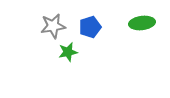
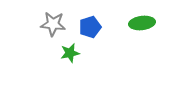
gray star: moved 2 px up; rotated 15 degrees clockwise
green star: moved 2 px right, 1 px down
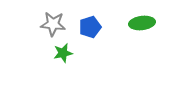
green star: moved 7 px left
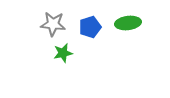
green ellipse: moved 14 px left
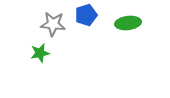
blue pentagon: moved 4 px left, 12 px up
green star: moved 23 px left
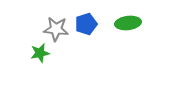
blue pentagon: moved 9 px down
gray star: moved 3 px right, 5 px down
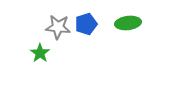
gray star: moved 2 px right, 2 px up
green star: rotated 24 degrees counterclockwise
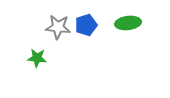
blue pentagon: moved 1 px down
green star: moved 3 px left, 5 px down; rotated 30 degrees counterclockwise
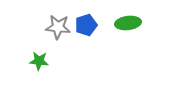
green star: moved 2 px right, 3 px down
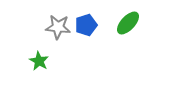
green ellipse: rotated 40 degrees counterclockwise
green star: rotated 24 degrees clockwise
